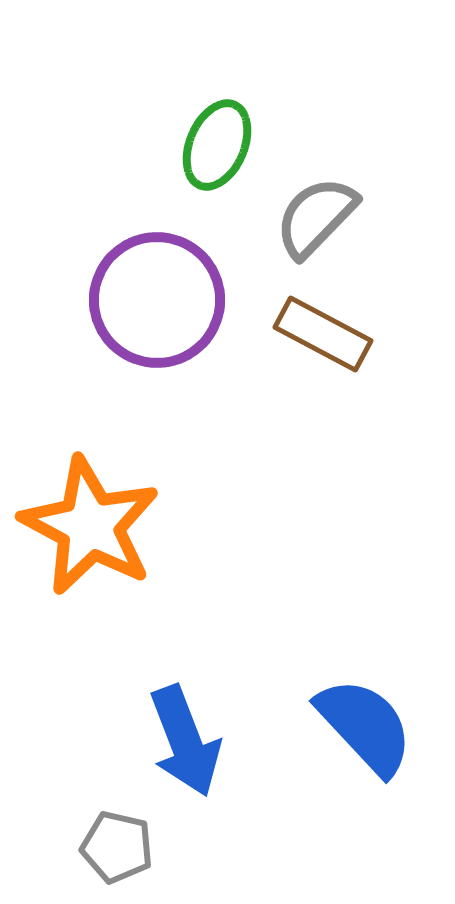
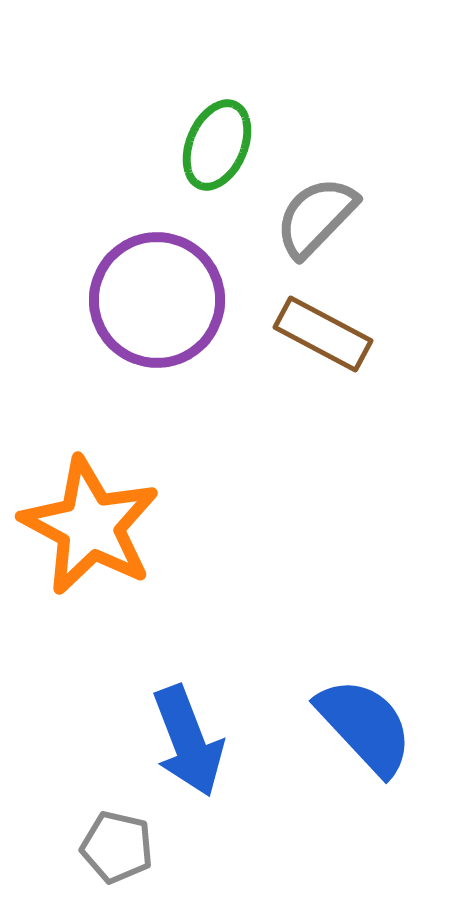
blue arrow: moved 3 px right
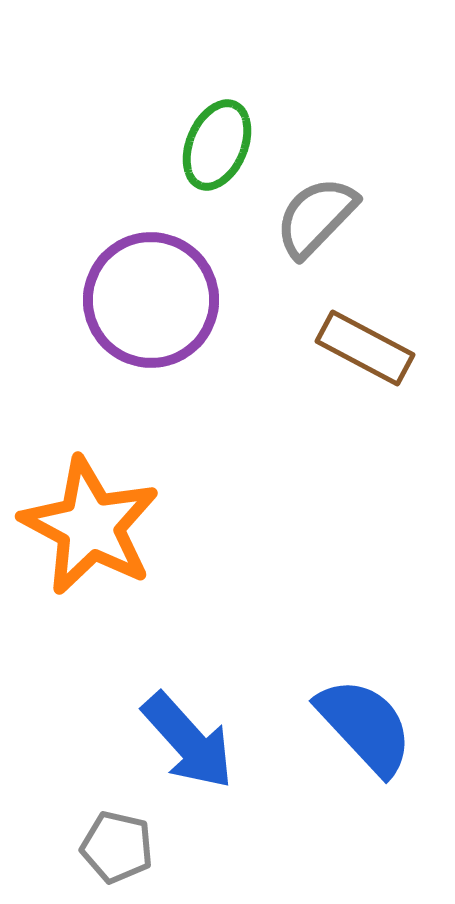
purple circle: moved 6 px left
brown rectangle: moved 42 px right, 14 px down
blue arrow: rotated 21 degrees counterclockwise
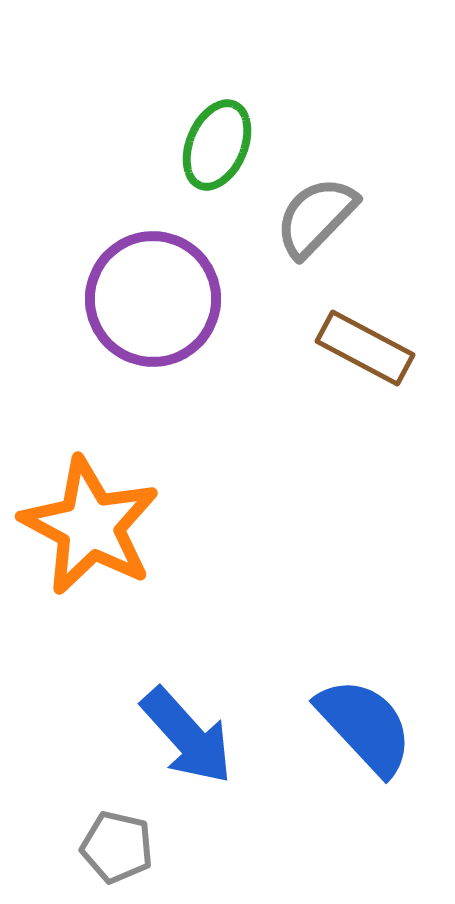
purple circle: moved 2 px right, 1 px up
blue arrow: moved 1 px left, 5 px up
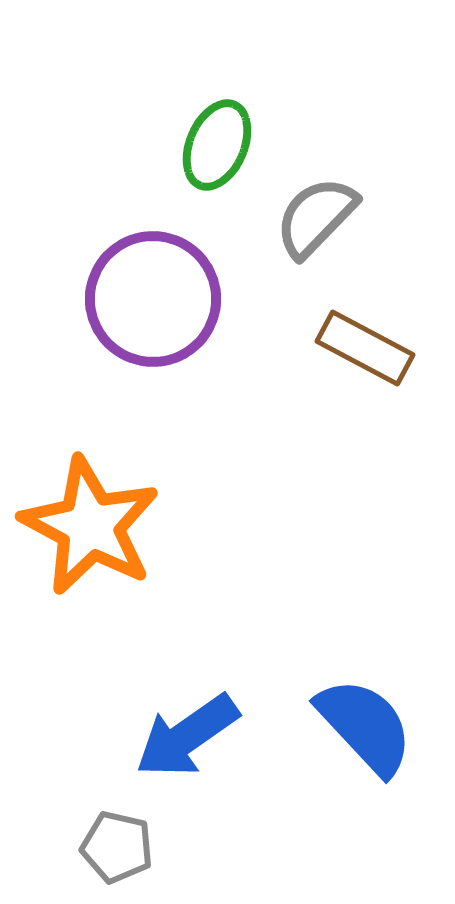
blue arrow: rotated 97 degrees clockwise
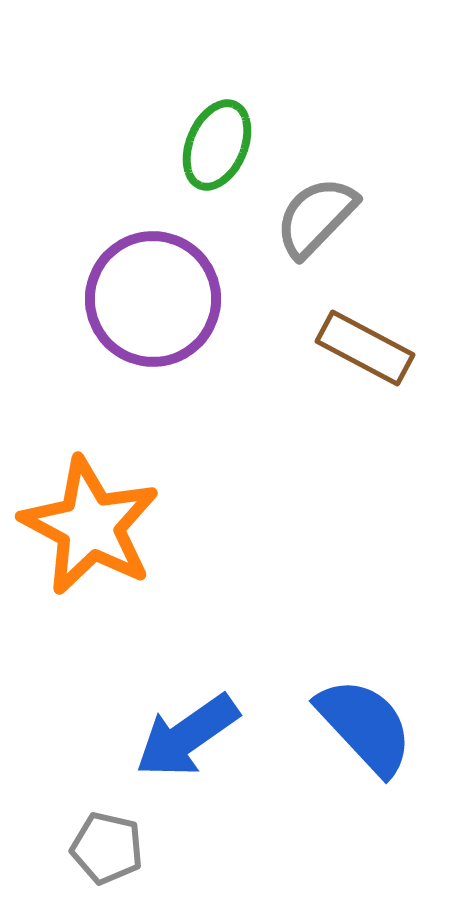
gray pentagon: moved 10 px left, 1 px down
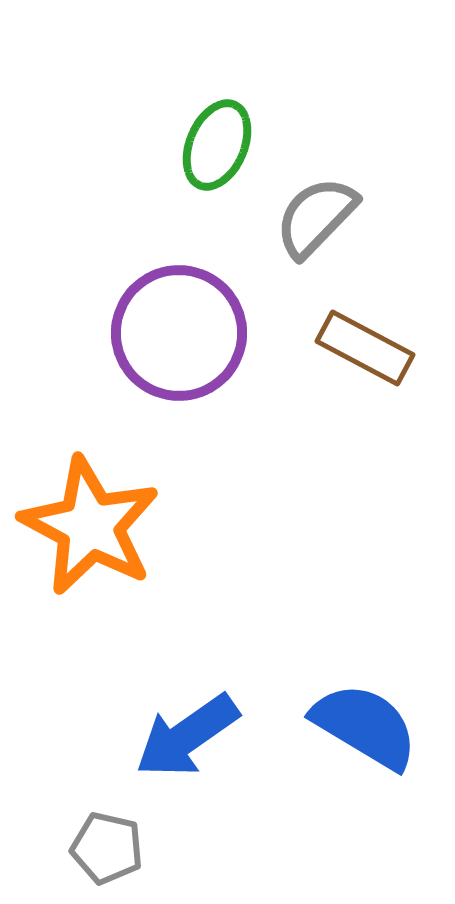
purple circle: moved 26 px right, 34 px down
blue semicircle: rotated 16 degrees counterclockwise
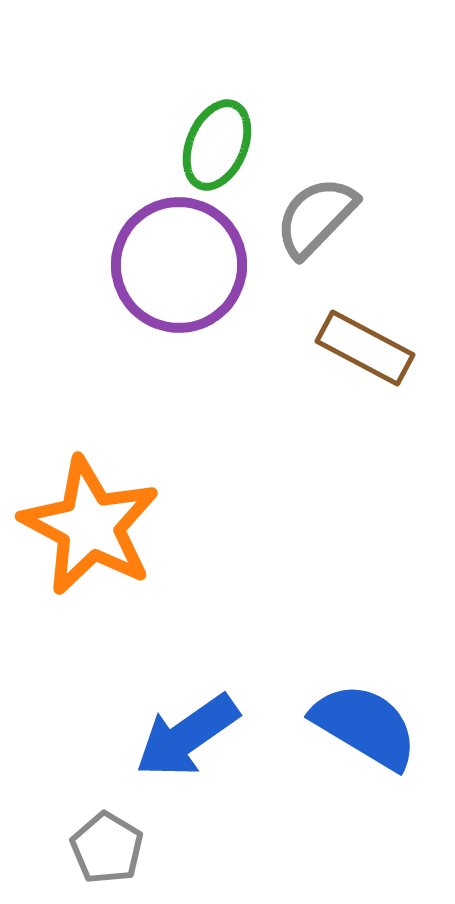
purple circle: moved 68 px up
gray pentagon: rotated 18 degrees clockwise
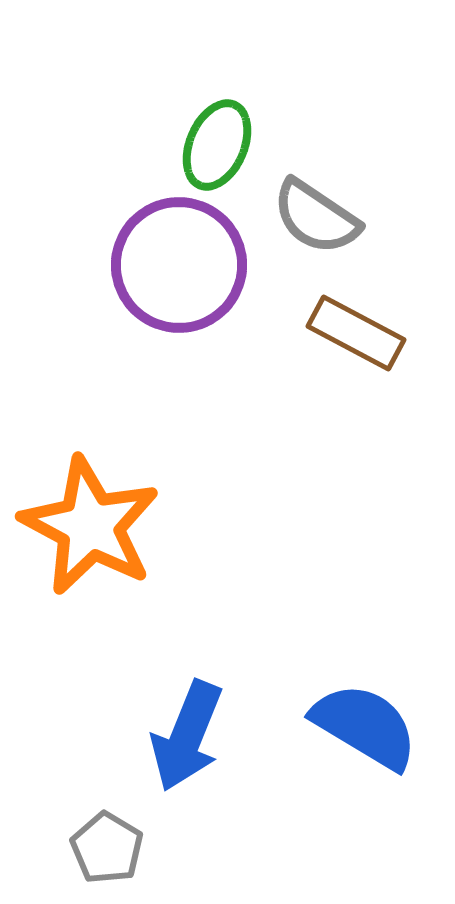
gray semicircle: rotated 100 degrees counterclockwise
brown rectangle: moved 9 px left, 15 px up
blue arrow: rotated 33 degrees counterclockwise
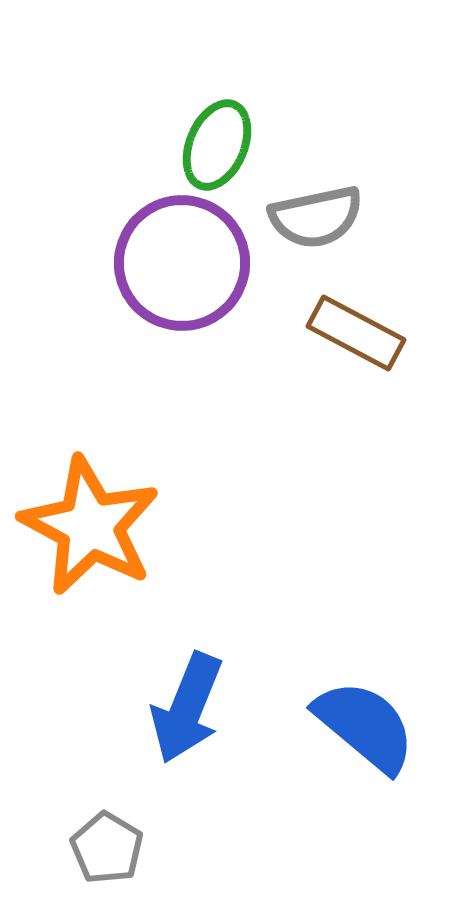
gray semicircle: rotated 46 degrees counterclockwise
purple circle: moved 3 px right, 2 px up
blue semicircle: rotated 9 degrees clockwise
blue arrow: moved 28 px up
